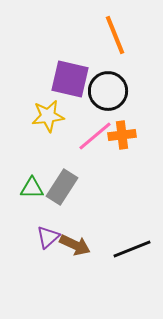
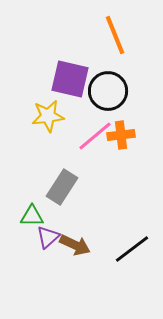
orange cross: moved 1 px left
green triangle: moved 28 px down
black line: rotated 15 degrees counterclockwise
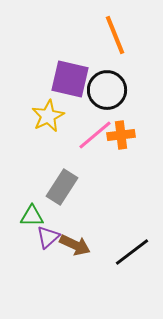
black circle: moved 1 px left, 1 px up
yellow star: rotated 20 degrees counterclockwise
pink line: moved 1 px up
black line: moved 3 px down
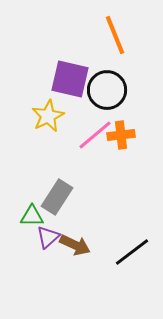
gray rectangle: moved 5 px left, 10 px down
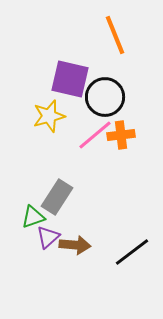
black circle: moved 2 px left, 7 px down
yellow star: moved 1 px right; rotated 12 degrees clockwise
green triangle: moved 1 px right, 1 px down; rotated 20 degrees counterclockwise
brown arrow: rotated 20 degrees counterclockwise
